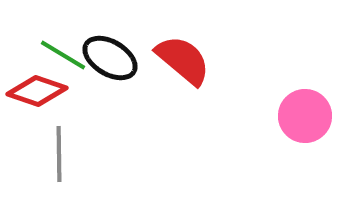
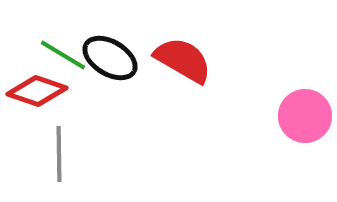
red semicircle: rotated 10 degrees counterclockwise
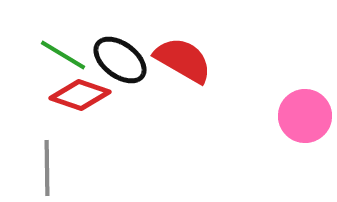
black ellipse: moved 10 px right, 2 px down; rotated 6 degrees clockwise
red diamond: moved 43 px right, 4 px down
gray line: moved 12 px left, 14 px down
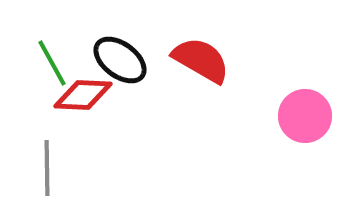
green line: moved 11 px left, 8 px down; rotated 30 degrees clockwise
red semicircle: moved 18 px right
red diamond: moved 3 px right; rotated 16 degrees counterclockwise
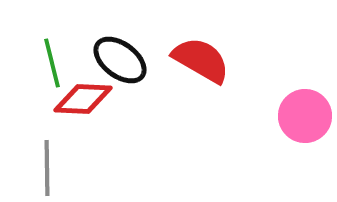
green line: rotated 15 degrees clockwise
red diamond: moved 4 px down
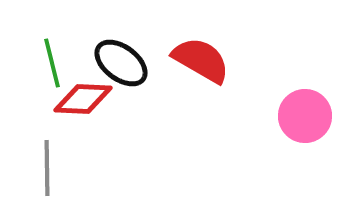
black ellipse: moved 1 px right, 3 px down
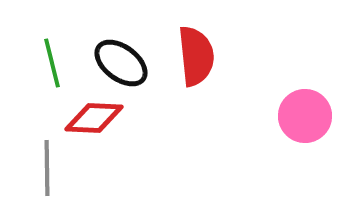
red semicircle: moved 5 px left, 4 px up; rotated 54 degrees clockwise
red diamond: moved 11 px right, 19 px down
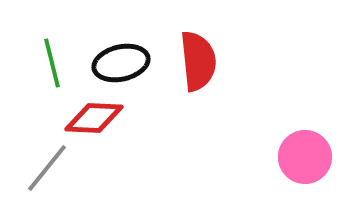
red semicircle: moved 2 px right, 5 px down
black ellipse: rotated 50 degrees counterclockwise
pink circle: moved 41 px down
gray line: rotated 40 degrees clockwise
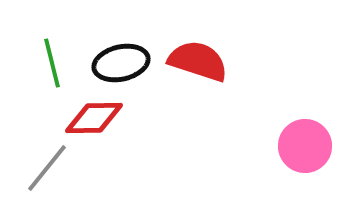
red semicircle: rotated 66 degrees counterclockwise
red diamond: rotated 4 degrees counterclockwise
pink circle: moved 11 px up
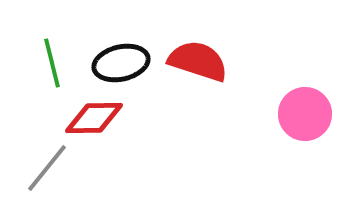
pink circle: moved 32 px up
